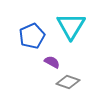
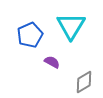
blue pentagon: moved 2 px left, 1 px up
gray diamond: moved 16 px right; rotated 50 degrees counterclockwise
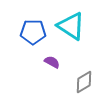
cyan triangle: rotated 28 degrees counterclockwise
blue pentagon: moved 3 px right, 3 px up; rotated 25 degrees clockwise
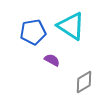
blue pentagon: rotated 10 degrees counterclockwise
purple semicircle: moved 2 px up
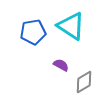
purple semicircle: moved 9 px right, 5 px down
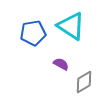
blue pentagon: moved 1 px down
purple semicircle: moved 1 px up
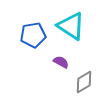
blue pentagon: moved 2 px down
purple semicircle: moved 2 px up
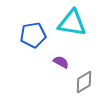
cyan triangle: moved 1 px right, 3 px up; rotated 24 degrees counterclockwise
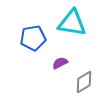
blue pentagon: moved 3 px down
purple semicircle: moved 1 px left, 1 px down; rotated 56 degrees counterclockwise
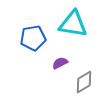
cyan triangle: moved 1 px right, 1 px down
